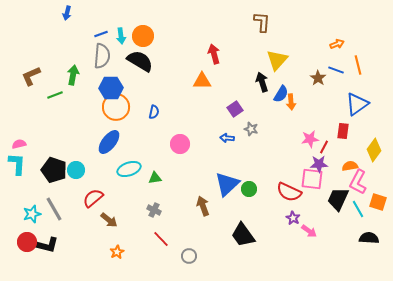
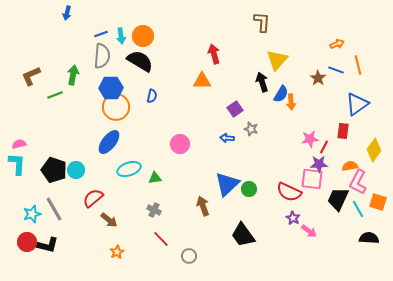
blue semicircle at (154, 112): moved 2 px left, 16 px up
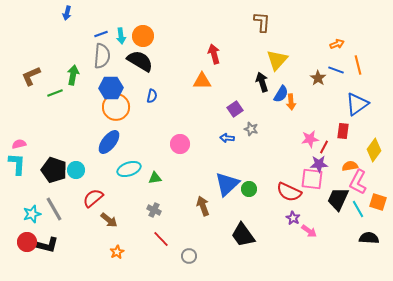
green line at (55, 95): moved 2 px up
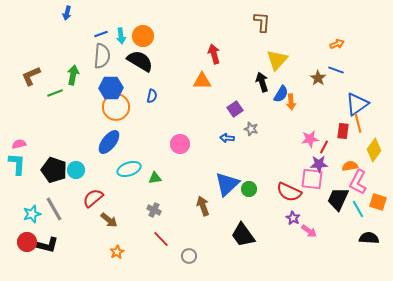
orange line at (358, 65): moved 58 px down
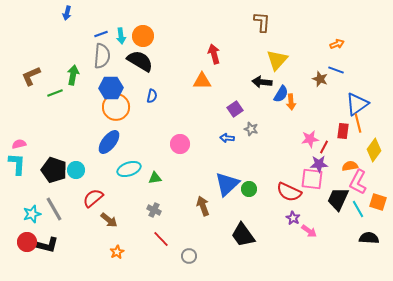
brown star at (318, 78): moved 2 px right, 1 px down; rotated 14 degrees counterclockwise
black arrow at (262, 82): rotated 66 degrees counterclockwise
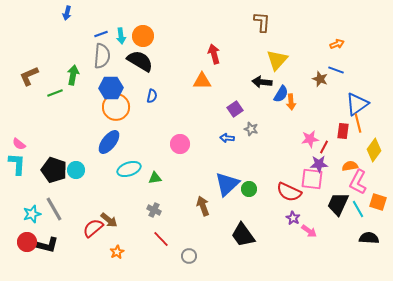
brown L-shape at (31, 76): moved 2 px left
pink semicircle at (19, 144): rotated 128 degrees counterclockwise
red semicircle at (93, 198): moved 30 px down
black trapezoid at (338, 199): moved 5 px down
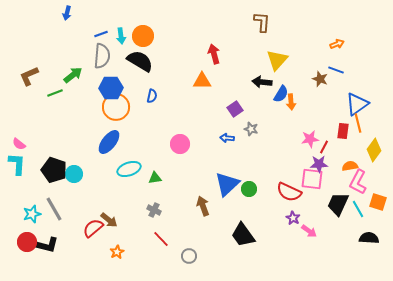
green arrow at (73, 75): rotated 42 degrees clockwise
cyan circle at (76, 170): moved 2 px left, 4 px down
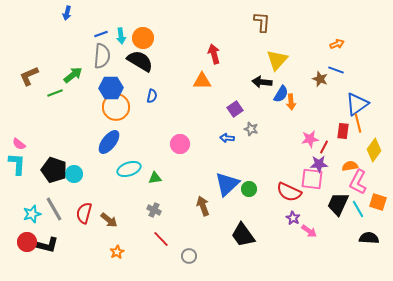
orange circle at (143, 36): moved 2 px down
red semicircle at (93, 228): moved 9 px left, 15 px up; rotated 35 degrees counterclockwise
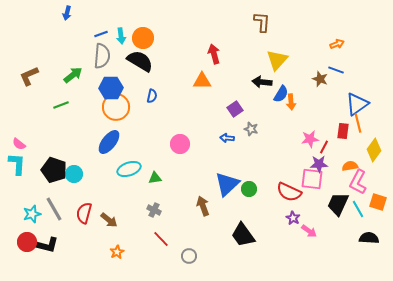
green line at (55, 93): moved 6 px right, 12 px down
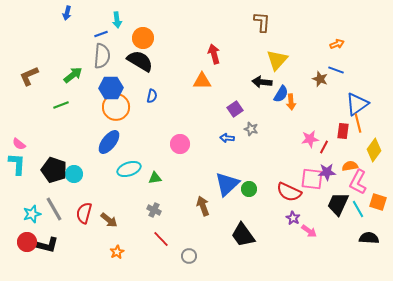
cyan arrow at (121, 36): moved 4 px left, 16 px up
purple star at (319, 164): moved 8 px right, 8 px down
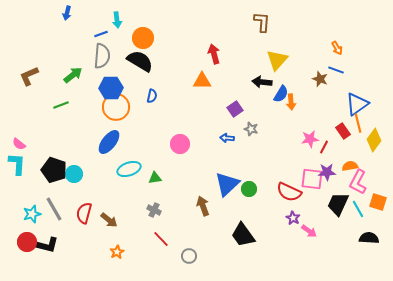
orange arrow at (337, 44): moved 4 px down; rotated 80 degrees clockwise
red rectangle at (343, 131): rotated 42 degrees counterclockwise
yellow diamond at (374, 150): moved 10 px up
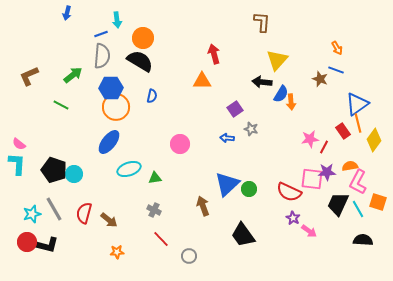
green line at (61, 105): rotated 49 degrees clockwise
black semicircle at (369, 238): moved 6 px left, 2 px down
orange star at (117, 252): rotated 24 degrees clockwise
